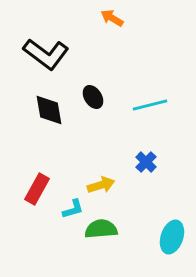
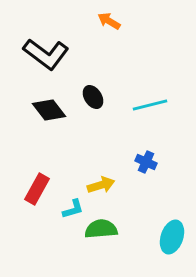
orange arrow: moved 3 px left, 3 px down
black diamond: rotated 28 degrees counterclockwise
blue cross: rotated 20 degrees counterclockwise
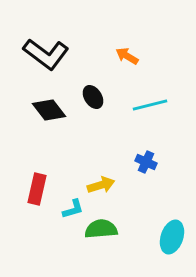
orange arrow: moved 18 px right, 35 px down
red rectangle: rotated 16 degrees counterclockwise
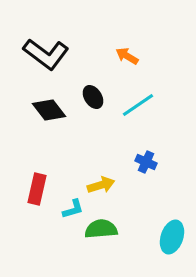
cyan line: moved 12 px left; rotated 20 degrees counterclockwise
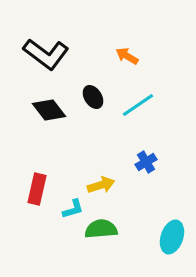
blue cross: rotated 35 degrees clockwise
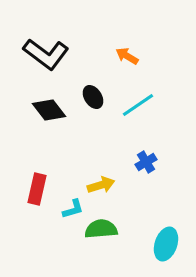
cyan ellipse: moved 6 px left, 7 px down
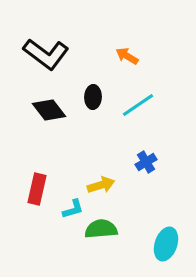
black ellipse: rotated 35 degrees clockwise
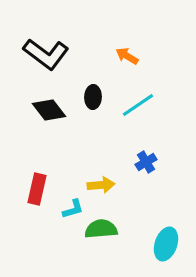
yellow arrow: rotated 12 degrees clockwise
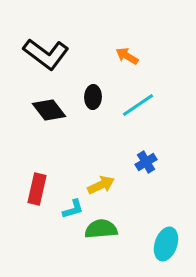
yellow arrow: rotated 20 degrees counterclockwise
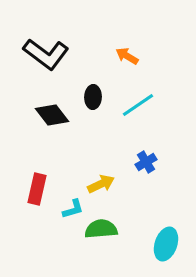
black diamond: moved 3 px right, 5 px down
yellow arrow: moved 1 px up
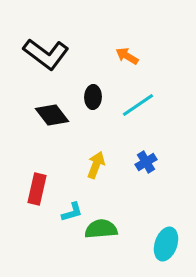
yellow arrow: moved 5 px left, 19 px up; rotated 44 degrees counterclockwise
cyan L-shape: moved 1 px left, 3 px down
